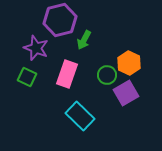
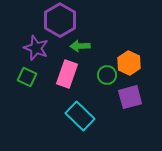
purple hexagon: rotated 16 degrees counterclockwise
green arrow: moved 4 px left, 6 px down; rotated 60 degrees clockwise
purple square: moved 4 px right, 4 px down; rotated 15 degrees clockwise
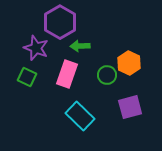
purple hexagon: moved 2 px down
purple square: moved 10 px down
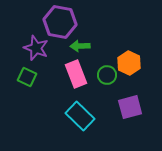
purple hexagon: rotated 20 degrees counterclockwise
pink rectangle: moved 9 px right; rotated 40 degrees counterclockwise
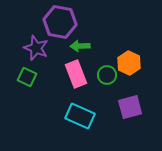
cyan rectangle: rotated 20 degrees counterclockwise
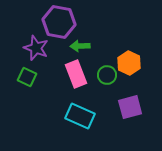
purple hexagon: moved 1 px left
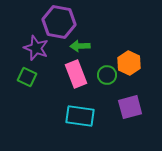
cyan rectangle: rotated 16 degrees counterclockwise
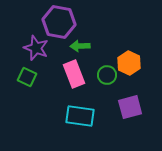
pink rectangle: moved 2 px left
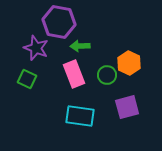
green square: moved 2 px down
purple square: moved 3 px left
